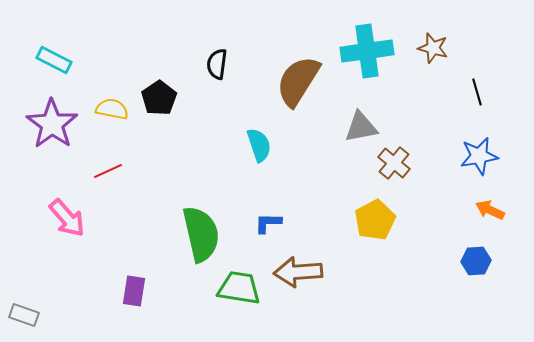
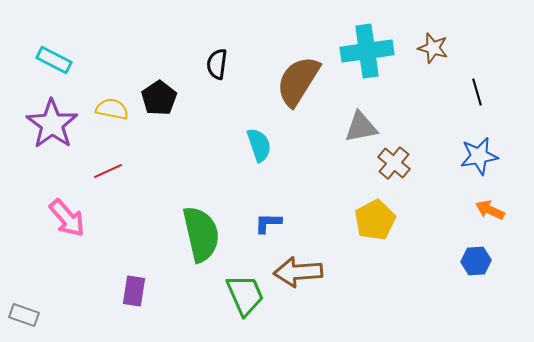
green trapezoid: moved 6 px right, 7 px down; rotated 57 degrees clockwise
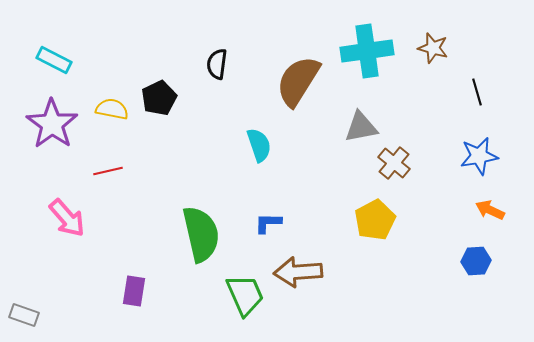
black pentagon: rotated 8 degrees clockwise
red line: rotated 12 degrees clockwise
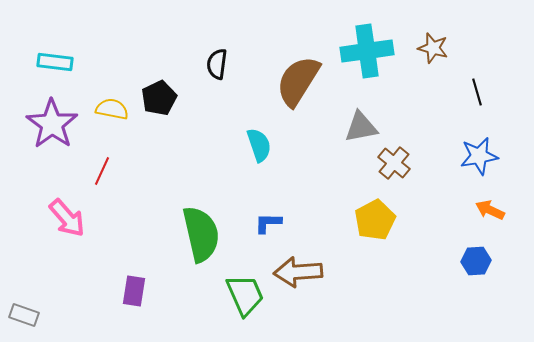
cyan rectangle: moved 1 px right, 2 px down; rotated 20 degrees counterclockwise
red line: moved 6 px left; rotated 52 degrees counterclockwise
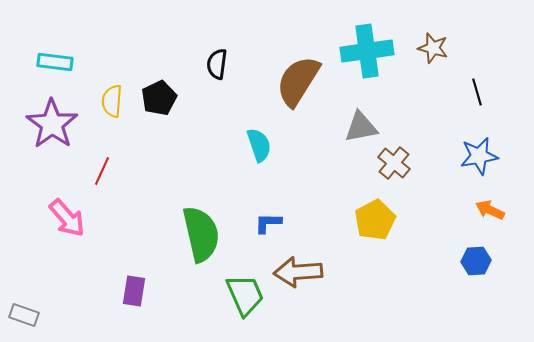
yellow semicircle: moved 8 px up; rotated 96 degrees counterclockwise
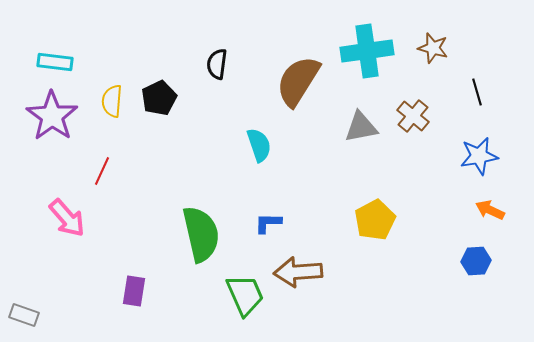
purple star: moved 8 px up
brown cross: moved 19 px right, 47 px up
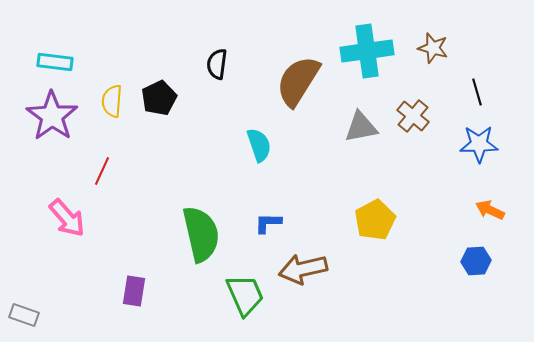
blue star: moved 12 px up; rotated 9 degrees clockwise
brown arrow: moved 5 px right, 3 px up; rotated 9 degrees counterclockwise
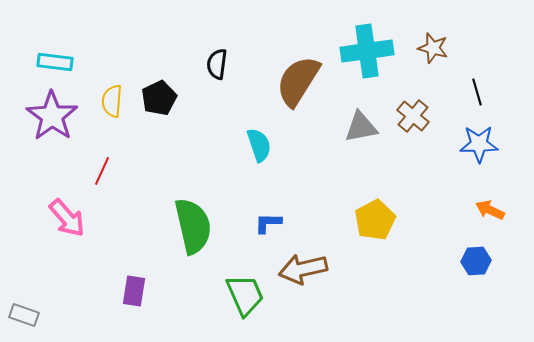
green semicircle: moved 8 px left, 8 px up
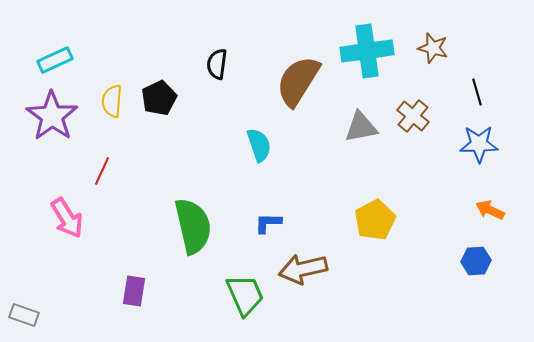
cyan rectangle: moved 2 px up; rotated 32 degrees counterclockwise
pink arrow: rotated 9 degrees clockwise
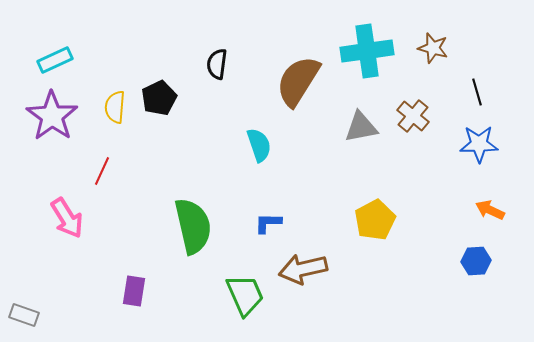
yellow semicircle: moved 3 px right, 6 px down
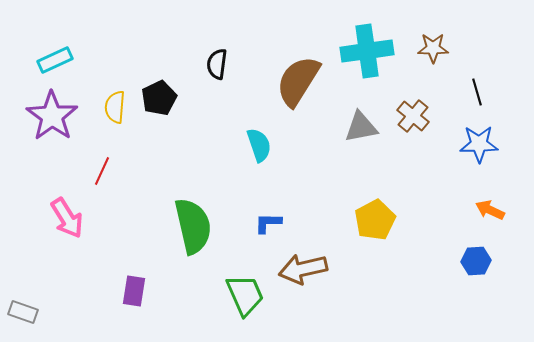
brown star: rotated 16 degrees counterclockwise
gray rectangle: moved 1 px left, 3 px up
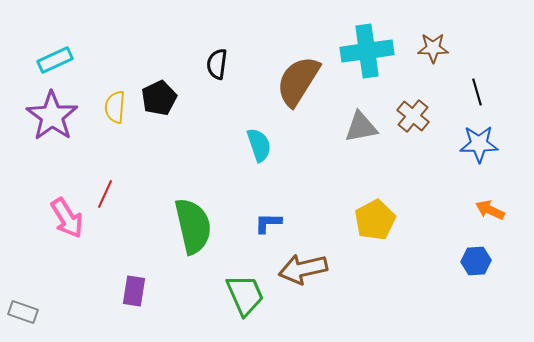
red line: moved 3 px right, 23 px down
